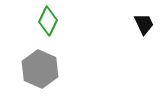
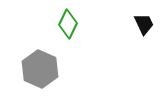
green diamond: moved 20 px right, 3 px down
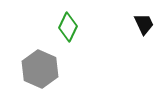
green diamond: moved 3 px down
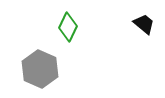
black trapezoid: rotated 25 degrees counterclockwise
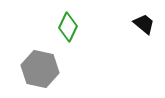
gray hexagon: rotated 12 degrees counterclockwise
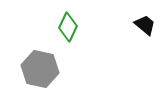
black trapezoid: moved 1 px right, 1 px down
